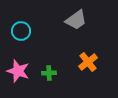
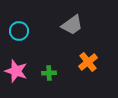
gray trapezoid: moved 4 px left, 5 px down
cyan circle: moved 2 px left
pink star: moved 2 px left
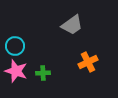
cyan circle: moved 4 px left, 15 px down
orange cross: rotated 12 degrees clockwise
green cross: moved 6 px left
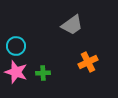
cyan circle: moved 1 px right
pink star: moved 1 px down
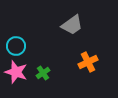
green cross: rotated 32 degrees counterclockwise
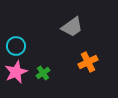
gray trapezoid: moved 2 px down
pink star: rotated 30 degrees clockwise
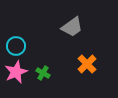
orange cross: moved 1 px left, 2 px down; rotated 18 degrees counterclockwise
green cross: rotated 24 degrees counterclockwise
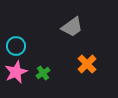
green cross: rotated 24 degrees clockwise
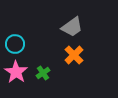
cyan circle: moved 1 px left, 2 px up
orange cross: moved 13 px left, 9 px up
pink star: rotated 15 degrees counterclockwise
